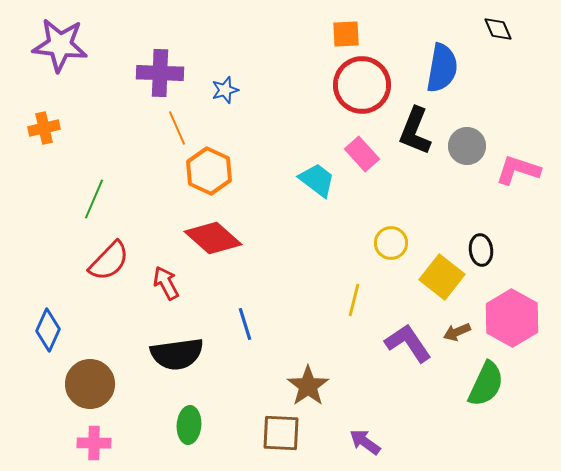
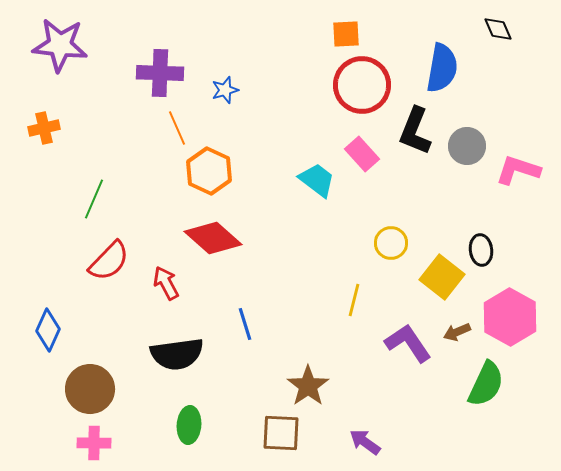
pink hexagon: moved 2 px left, 1 px up
brown circle: moved 5 px down
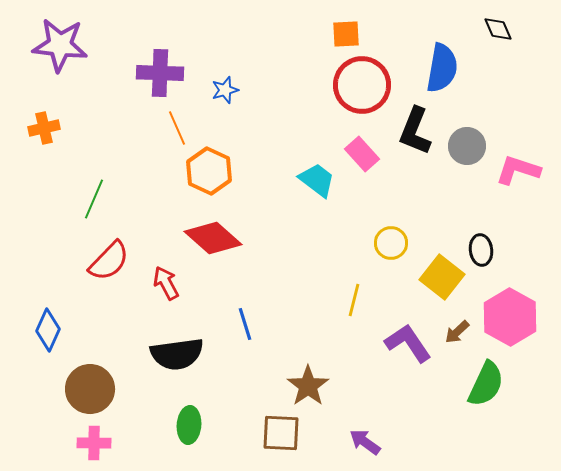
brown arrow: rotated 20 degrees counterclockwise
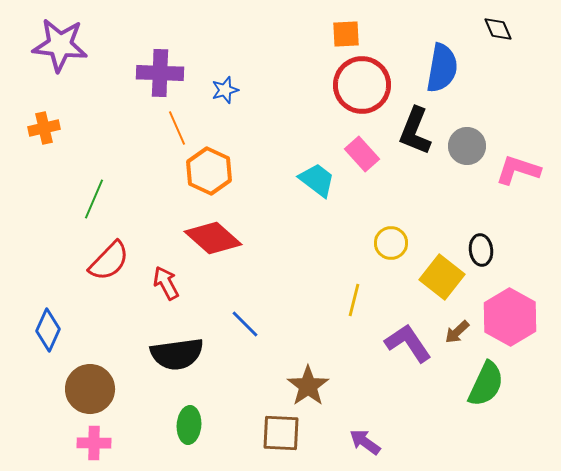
blue line: rotated 28 degrees counterclockwise
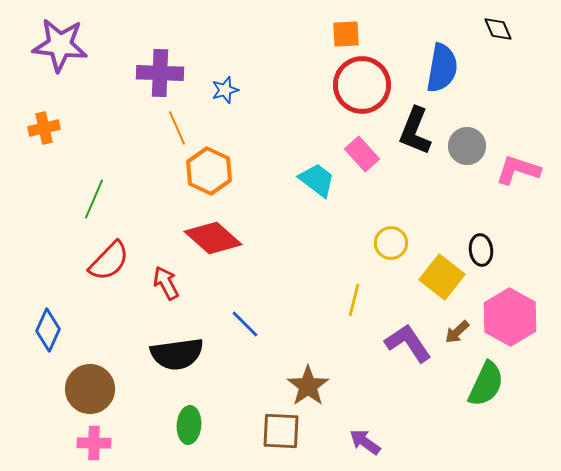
brown square: moved 2 px up
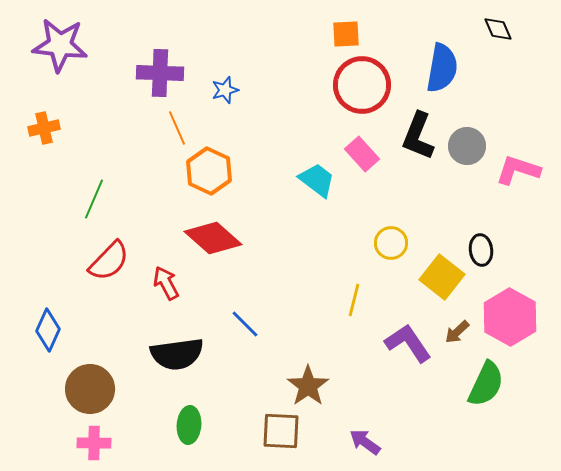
black L-shape: moved 3 px right, 5 px down
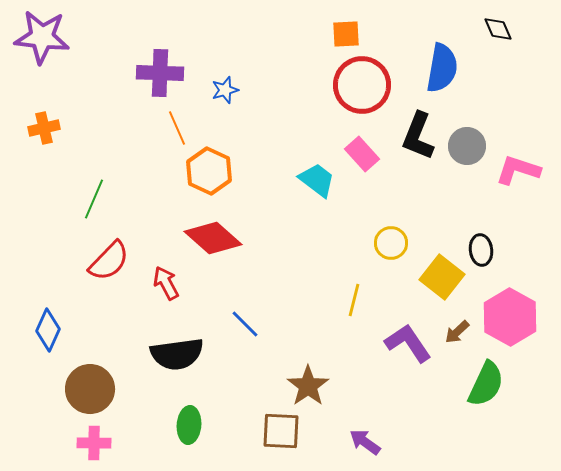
purple star: moved 18 px left, 8 px up
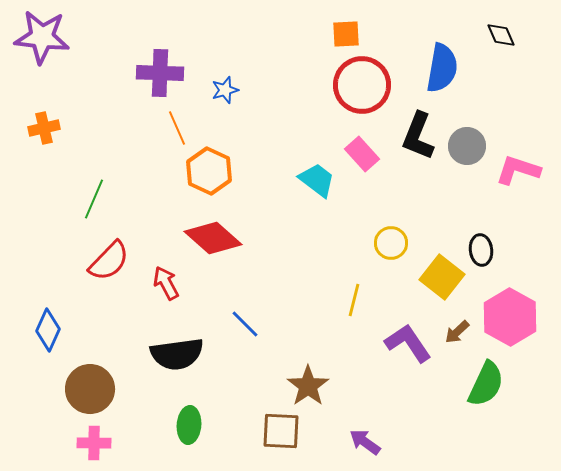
black diamond: moved 3 px right, 6 px down
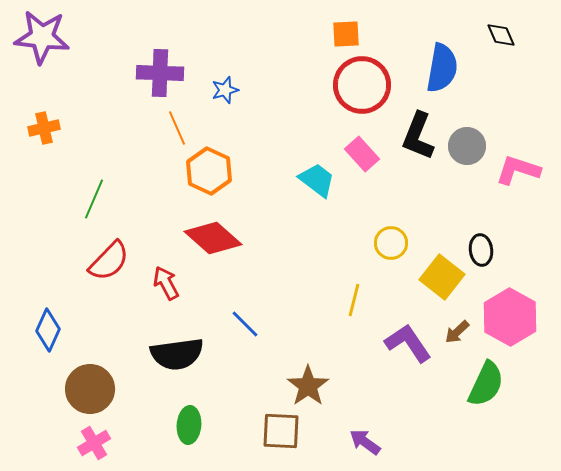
pink cross: rotated 32 degrees counterclockwise
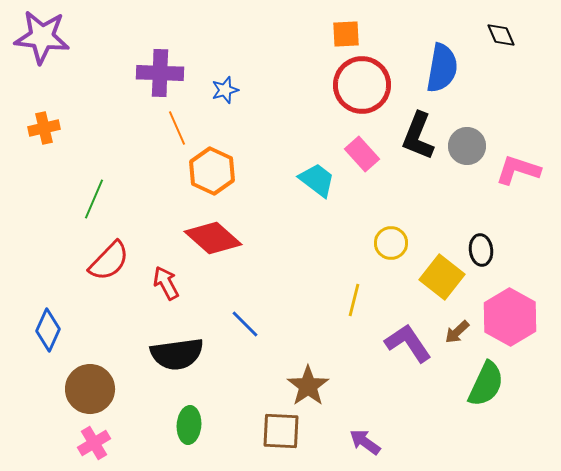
orange hexagon: moved 3 px right
